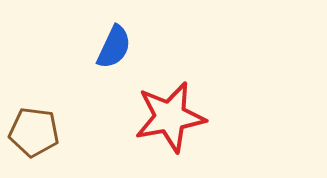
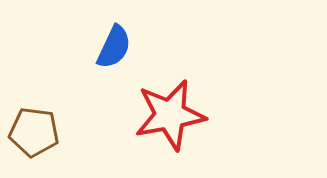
red star: moved 2 px up
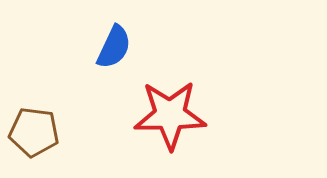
red star: rotated 10 degrees clockwise
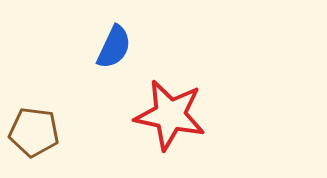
red star: rotated 12 degrees clockwise
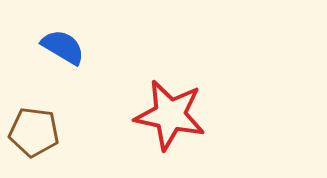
blue semicircle: moved 51 px left; rotated 84 degrees counterclockwise
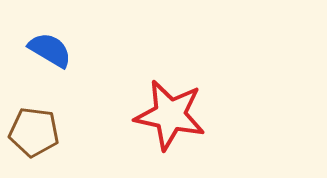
blue semicircle: moved 13 px left, 3 px down
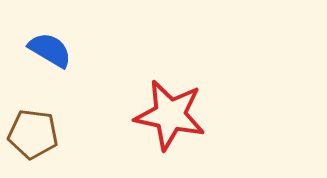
brown pentagon: moved 1 px left, 2 px down
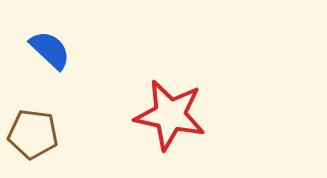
blue semicircle: rotated 12 degrees clockwise
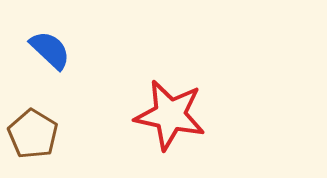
brown pentagon: rotated 24 degrees clockwise
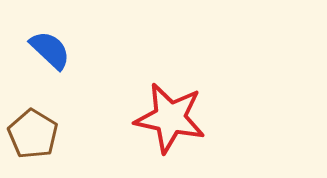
red star: moved 3 px down
